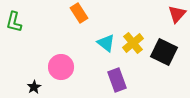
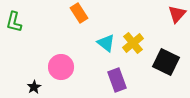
black square: moved 2 px right, 10 px down
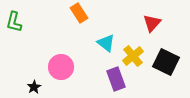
red triangle: moved 25 px left, 9 px down
yellow cross: moved 13 px down
purple rectangle: moved 1 px left, 1 px up
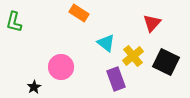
orange rectangle: rotated 24 degrees counterclockwise
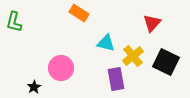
cyan triangle: rotated 24 degrees counterclockwise
pink circle: moved 1 px down
purple rectangle: rotated 10 degrees clockwise
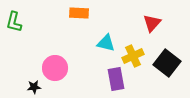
orange rectangle: rotated 30 degrees counterclockwise
yellow cross: rotated 15 degrees clockwise
black square: moved 1 px right, 1 px down; rotated 12 degrees clockwise
pink circle: moved 6 px left
black star: rotated 24 degrees clockwise
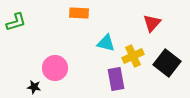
green L-shape: moved 2 px right; rotated 120 degrees counterclockwise
black star: rotated 16 degrees clockwise
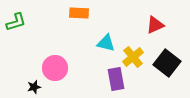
red triangle: moved 3 px right, 2 px down; rotated 24 degrees clockwise
yellow cross: moved 1 px down; rotated 15 degrees counterclockwise
black star: rotated 24 degrees counterclockwise
